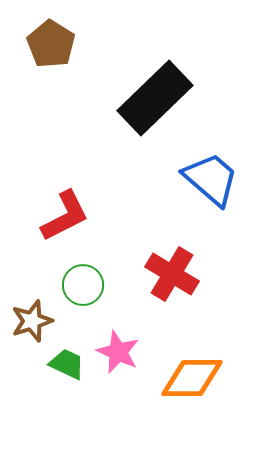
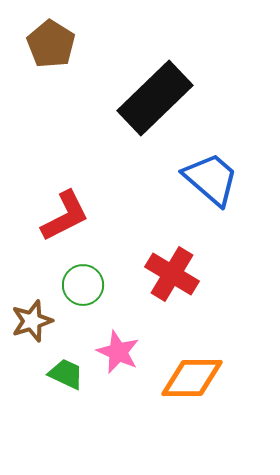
green trapezoid: moved 1 px left, 10 px down
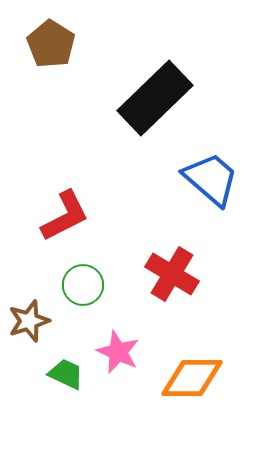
brown star: moved 3 px left
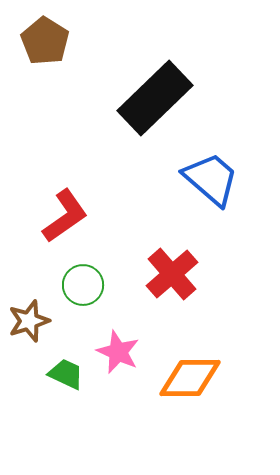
brown pentagon: moved 6 px left, 3 px up
red L-shape: rotated 8 degrees counterclockwise
red cross: rotated 18 degrees clockwise
orange diamond: moved 2 px left
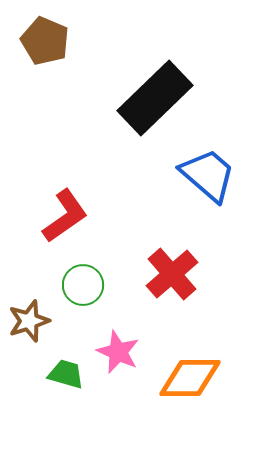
brown pentagon: rotated 9 degrees counterclockwise
blue trapezoid: moved 3 px left, 4 px up
green trapezoid: rotated 9 degrees counterclockwise
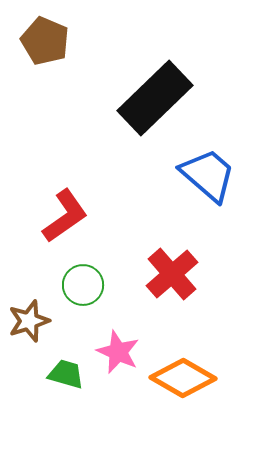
orange diamond: moved 7 px left; rotated 30 degrees clockwise
